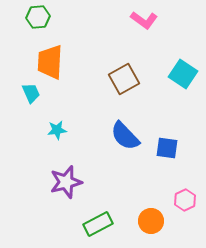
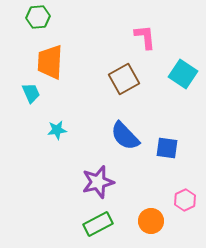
pink L-shape: moved 1 px right, 17 px down; rotated 132 degrees counterclockwise
purple star: moved 32 px right
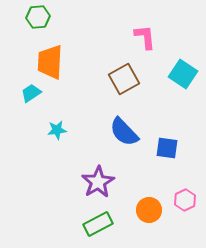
cyan trapezoid: rotated 100 degrees counterclockwise
blue semicircle: moved 1 px left, 4 px up
purple star: rotated 16 degrees counterclockwise
orange circle: moved 2 px left, 11 px up
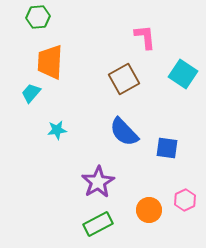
cyan trapezoid: rotated 15 degrees counterclockwise
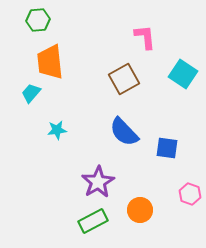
green hexagon: moved 3 px down
orange trapezoid: rotated 9 degrees counterclockwise
pink hexagon: moved 5 px right, 6 px up; rotated 15 degrees counterclockwise
orange circle: moved 9 px left
green rectangle: moved 5 px left, 3 px up
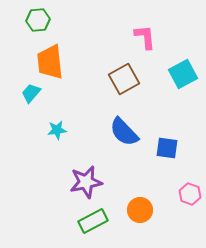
cyan square: rotated 28 degrees clockwise
purple star: moved 12 px left; rotated 20 degrees clockwise
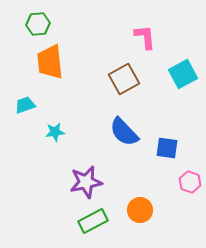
green hexagon: moved 4 px down
cyan trapezoid: moved 6 px left, 12 px down; rotated 30 degrees clockwise
cyan star: moved 2 px left, 2 px down
pink hexagon: moved 12 px up
